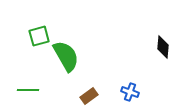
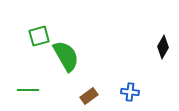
black diamond: rotated 25 degrees clockwise
blue cross: rotated 12 degrees counterclockwise
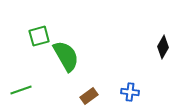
green line: moved 7 px left; rotated 20 degrees counterclockwise
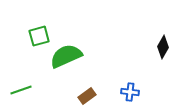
green semicircle: rotated 84 degrees counterclockwise
brown rectangle: moved 2 px left
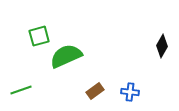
black diamond: moved 1 px left, 1 px up
brown rectangle: moved 8 px right, 5 px up
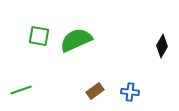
green square: rotated 25 degrees clockwise
green semicircle: moved 10 px right, 16 px up
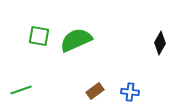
black diamond: moved 2 px left, 3 px up
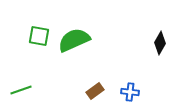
green semicircle: moved 2 px left
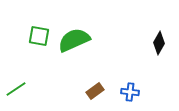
black diamond: moved 1 px left
green line: moved 5 px left, 1 px up; rotated 15 degrees counterclockwise
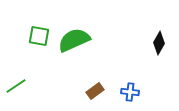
green line: moved 3 px up
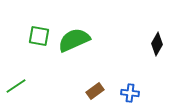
black diamond: moved 2 px left, 1 px down
blue cross: moved 1 px down
